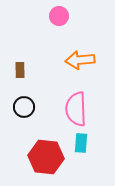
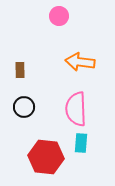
orange arrow: moved 2 px down; rotated 12 degrees clockwise
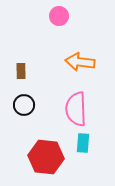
brown rectangle: moved 1 px right, 1 px down
black circle: moved 2 px up
cyan rectangle: moved 2 px right
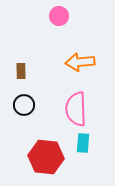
orange arrow: rotated 12 degrees counterclockwise
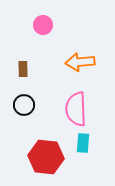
pink circle: moved 16 px left, 9 px down
brown rectangle: moved 2 px right, 2 px up
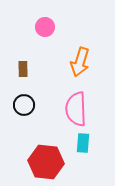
pink circle: moved 2 px right, 2 px down
orange arrow: rotated 68 degrees counterclockwise
red hexagon: moved 5 px down
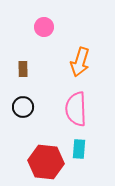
pink circle: moved 1 px left
black circle: moved 1 px left, 2 px down
cyan rectangle: moved 4 px left, 6 px down
